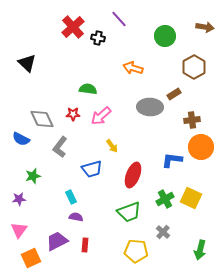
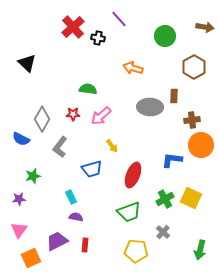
brown rectangle: moved 2 px down; rotated 56 degrees counterclockwise
gray diamond: rotated 55 degrees clockwise
orange circle: moved 2 px up
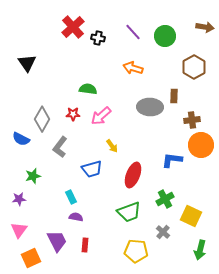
purple line: moved 14 px right, 13 px down
black triangle: rotated 12 degrees clockwise
yellow square: moved 18 px down
purple trapezoid: rotated 90 degrees clockwise
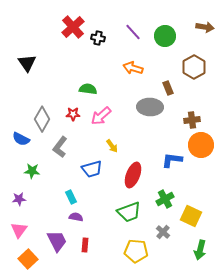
brown rectangle: moved 6 px left, 8 px up; rotated 24 degrees counterclockwise
green star: moved 1 px left, 5 px up; rotated 21 degrees clockwise
orange square: moved 3 px left, 1 px down; rotated 18 degrees counterclockwise
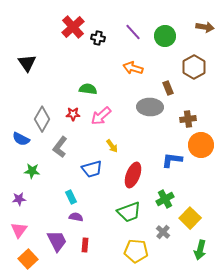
brown cross: moved 4 px left, 1 px up
yellow square: moved 1 px left, 2 px down; rotated 20 degrees clockwise
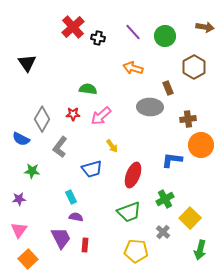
purple trapezoid: moved 4 px right, 3 px up
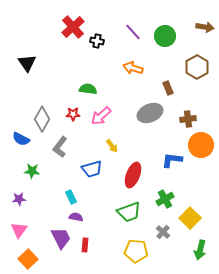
black cross: moved 1 px left, 3 px down
brown hexagon: moved 3 px right
gray ellipse: moved 6 px down; rotated 25 degrees counterclockwise
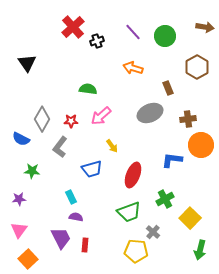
black cross: rotated 32 degrees counterclockwise
red star: moved 2 px left, 7 px down
gray cross: moved 10 px left
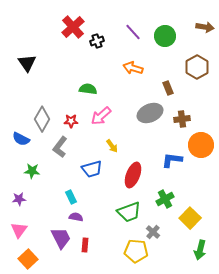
brown cross: moved 6 px left
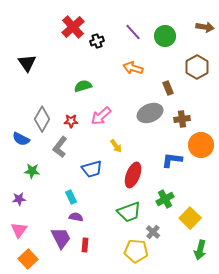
green semicircle: moved 5 px left, 3 px up; rotated 24 degrees counterclockwise
yellow arrow: moved 4 px right
